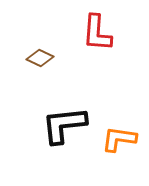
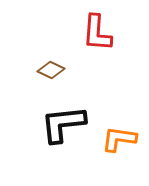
brown diamond: moved 11 px right, 12 px down
black L-shape: moved 1 px left, 1 px up
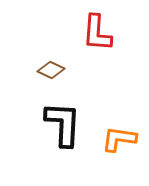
black L-shape: rotated 99 degrees clockwise
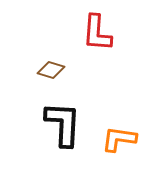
brown diamond: rotated 8 degrees counterclockwise
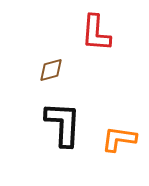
red L-shape: moved 1 px left
brown diamond: rotated 32 degrees counterclockwise
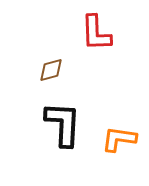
red L-shape: rotated 6 degrees counterclockwise
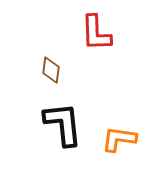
brown diamond: rotated 68 degrees counterclockwise
black L-shape: rotated 9 degrees counterclockwise
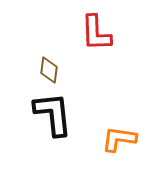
brown diamond: moved 2 px left
black L-shape: moved 10 px left, 10 px up
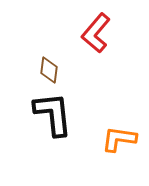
red L-shape: rotated 42 degrees clockwise
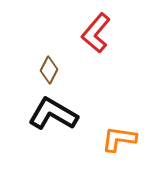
brown diamond: rotated 20 degrees clockwise
black L-shape: rotated 54 degrees counterclockwise
